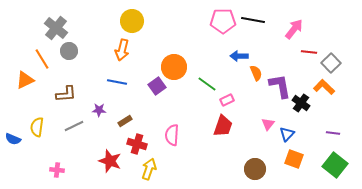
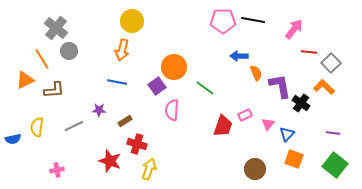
green line: moved 2 px left, 4 px down
brown L-shape: moved 12 px left, 4 px up
pink rectangle: moved 18 px right, 15 px down
pink semicircle: moved 25 px up
blue semicircle: rotated 35 degrees counterclockwise
pink cross: rotated 16 degrees counterclockwise
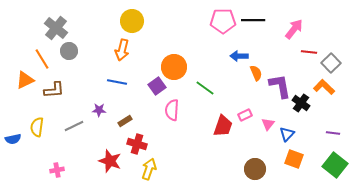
black line: rotated 10 degrees counterclockwise
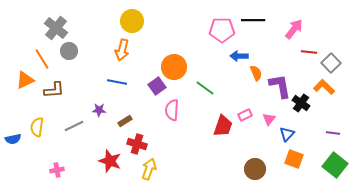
pink pentagon: moved 1 px left, 9 px down
pink triangle: moved 1 px right, 5 px up
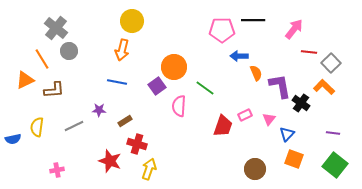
pink semicircle: moved 7 px right, 4 px up
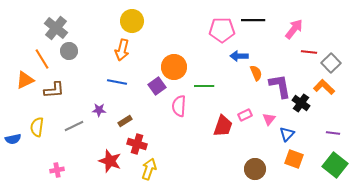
green line: moved 1 px left, 2 px up; rotated 36 degrees counterclockwise
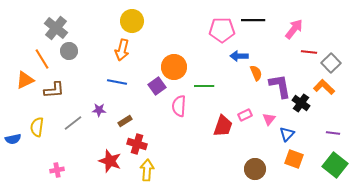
gray line: moved 1 px left, 3 px up; rotated 12 degrees counterclockwise
yellow arrow: moved 2 px left, 1 px down; rotated 15 degrees counterclockwise
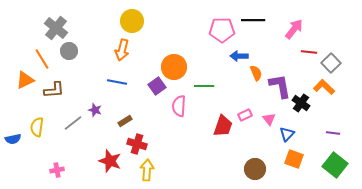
purple star: moved 4 px left; rotated 16 degrees clockwise
pink triangle: rotated 16 degrees counterclockwise
